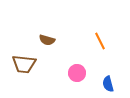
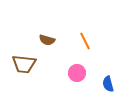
orange line: moved 15 px left
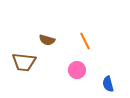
brown trapezoid: moved 2 px up
pink circle: moved 3 px up
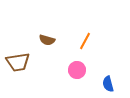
orange line: rotated 54 degrees clockwise
brown trapezoid: moved 6 px left; rotated 15 degrees counterclockwise
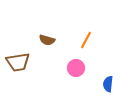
orange line: moved 1 px right, 1 px up
pink circle: moved 1 px left, 2 px up
blue semicircle: rotated 21 degrees clockwise
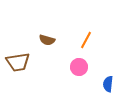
pink circle: moved 3 px right, 1 px up
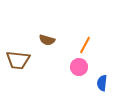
orange line: moved 1 px left, 5 px down
brown trapezoid: moved 2 px up; rotated 15 degrees clockwise
blue semicircle: moved 6 px left, 1 px up
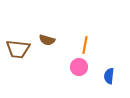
orange line: rotated 18 degrees counterclockwise
brown trapezoid: moved 11 px up
blue semicircle: moved 7 px right, 7 px up
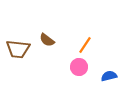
brown semicircle: rotated 21 degrees clockwise
orange line: rotated 24 degrees clockwise
blue semicircle: rotated 70 degrees clockwise
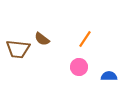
brown semicircle: moved 5 px left, 1 px up
orange line: moved 6 px up
blue semicircle: rotated 14 degrees clockwise
